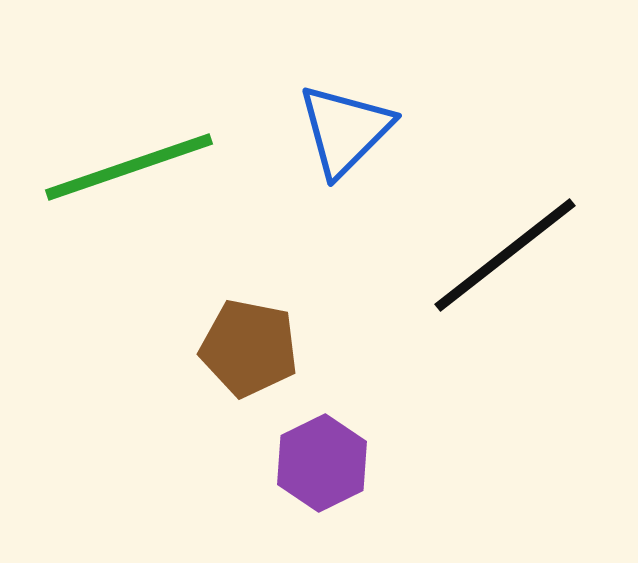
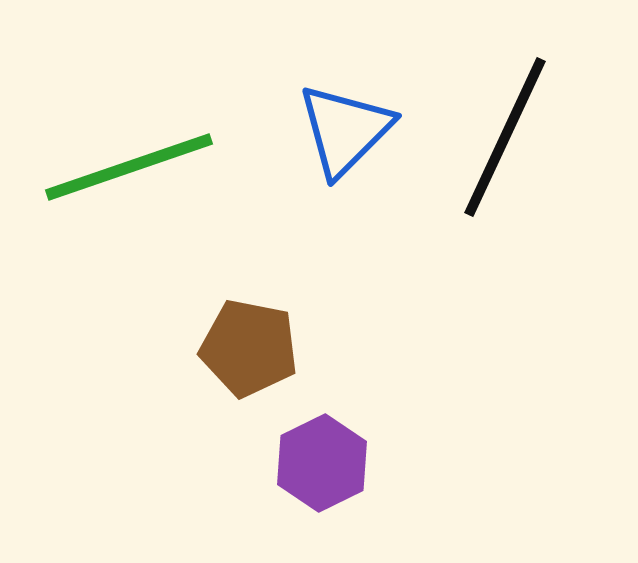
black line: moved 118 px up; rotated 27 degrees counterclockwise
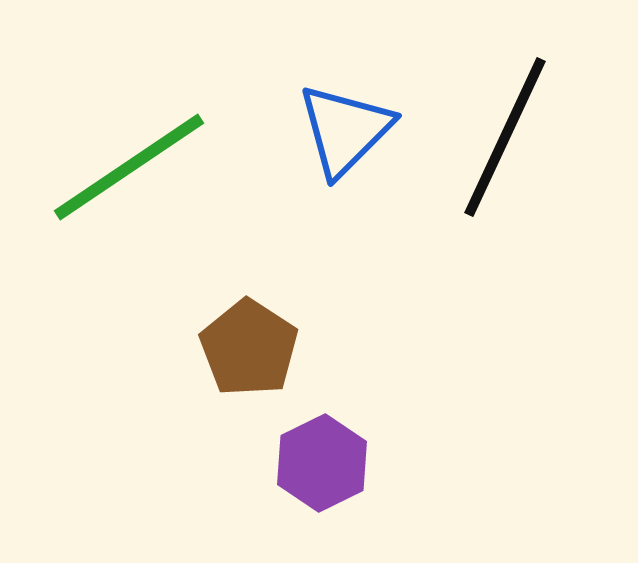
green line: rotated 15 degrees counterclockwise
brown pentagon: rotated 22 degrees clockwise
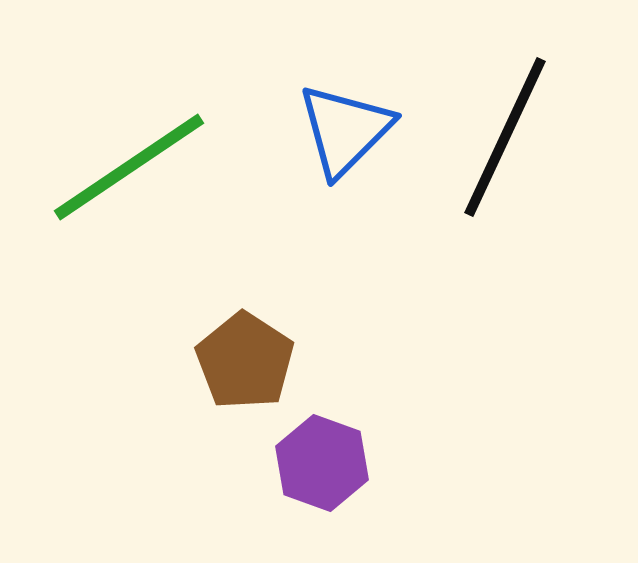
brown pentagon: moved 4 px left, 13 px down
purple hexagon: rotated 14 degrees counterclockwise
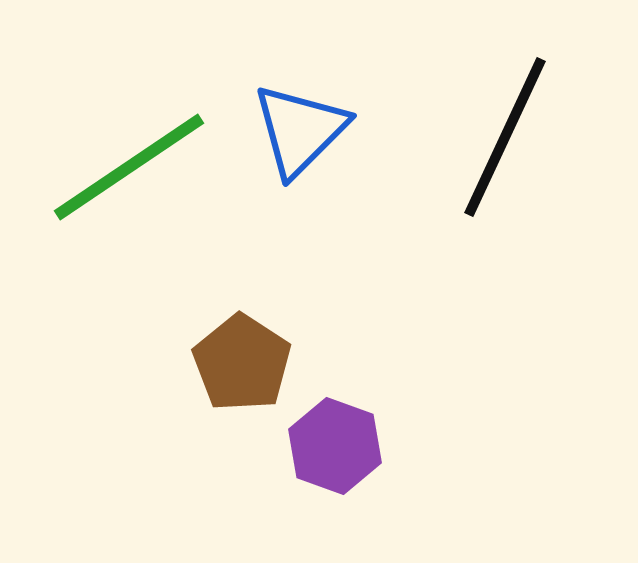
blue triangle: moved 45 px left
brown pentagon: moved 3 px left, 2 px down
purple hexagon: moved 13 px right, 17 px up
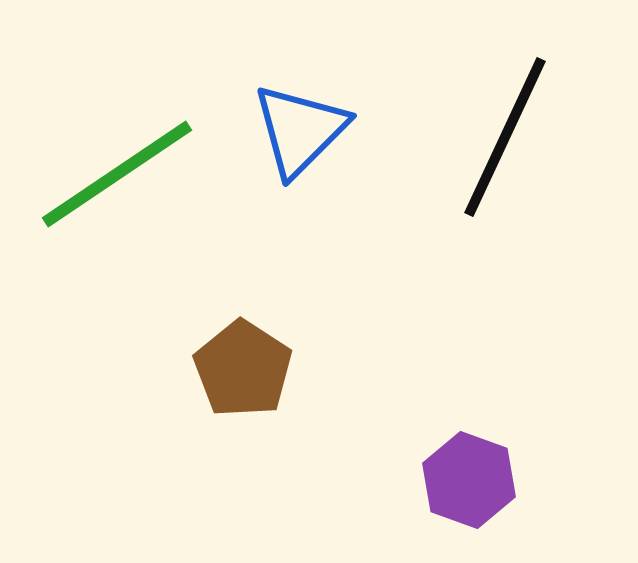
green line: moved 12 px left, 7 px down
brown pentagon: moved 1 px right, 6 px down
purple hexagon: moved 134 px right, 34 px down
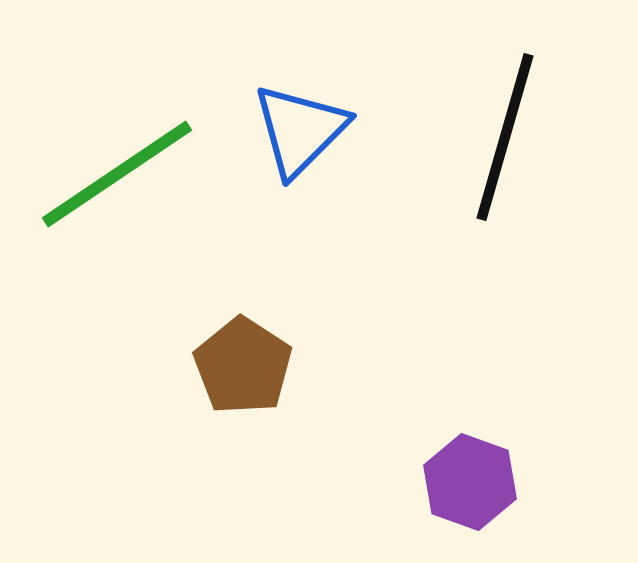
black line: rotated 9 degrees counterclockwise
brown pentagon: moved 3 px up
purple hexagon: moved 1 px right, 2 px down
